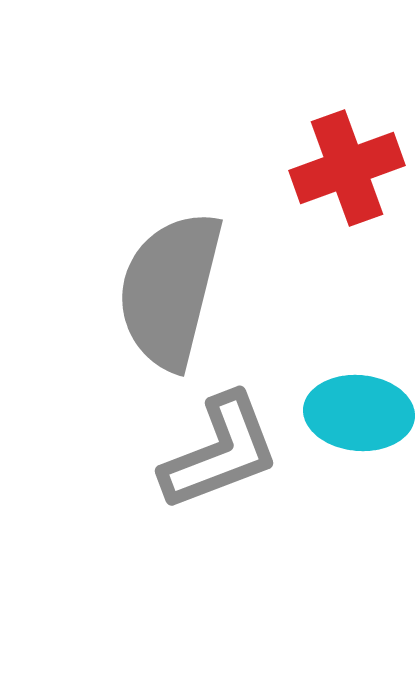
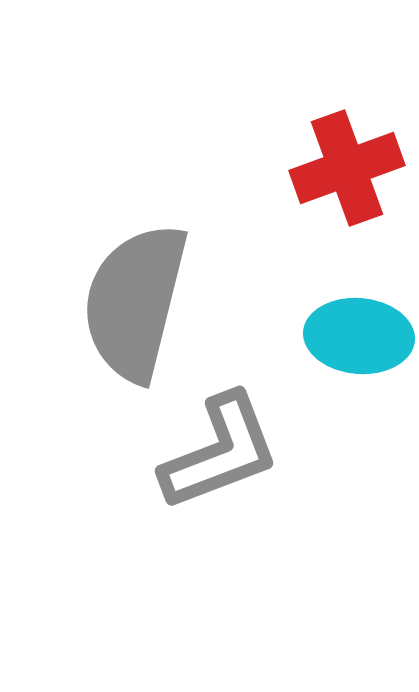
gray semicircle: moved 35 px left, 12 px down
cyan ellipse: moved 77 px up
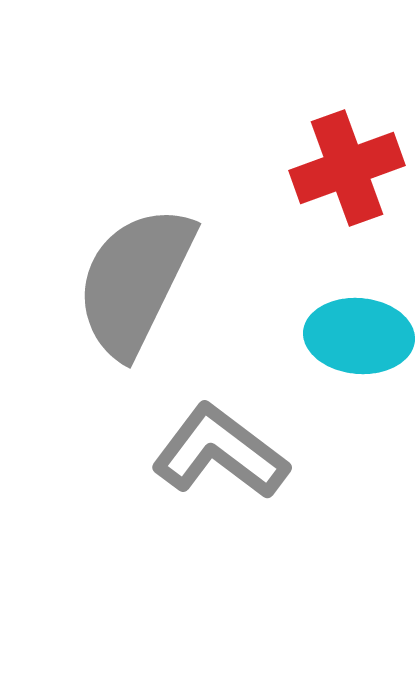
gray semicircle: moved 21 px up; rotated 12 degrees clockwise
gray L-shape: rotated 122 degrees counterclockwise
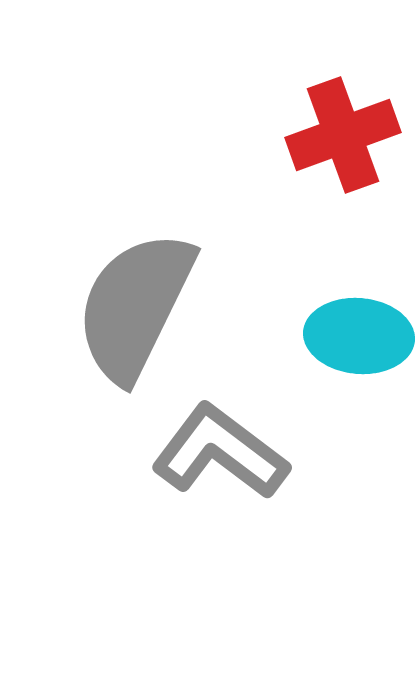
red cross: moved 4 px left, 33 px up
gray semicircle: moved 25 px down
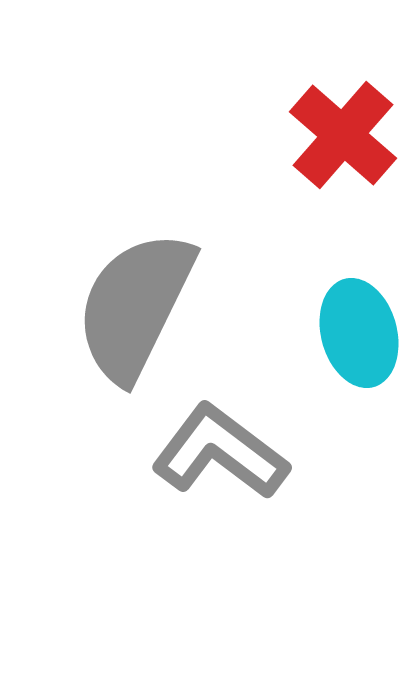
red cross: rotated 29 degrees counterclockwise
cyan ellipse: moved 3 px up; rotated 70 degrees clockwise
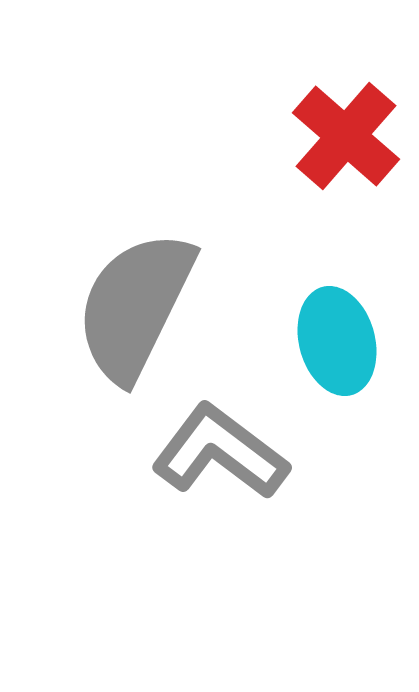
red cross: moved 3 px right, 1 px down
cyan ellipse: moved 22 px left, 8 px down
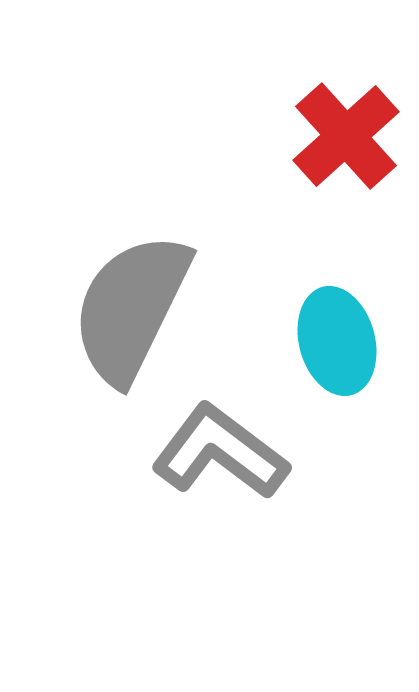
red cross: rotated 7 degrees clockwise
gray semicircle: moved 4 px left, 2 px down
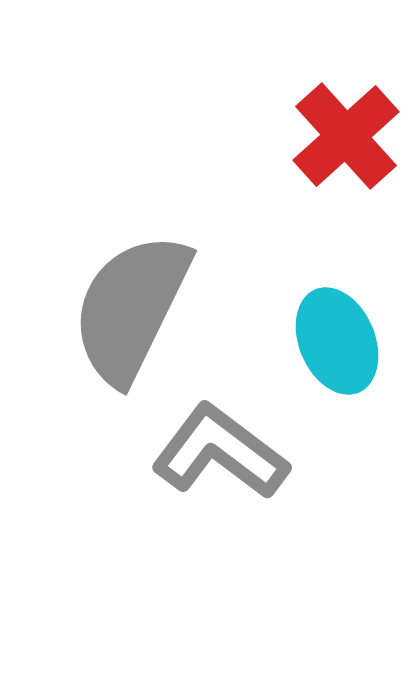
cyan ellipse: rotated 8 degrees counterclockwise
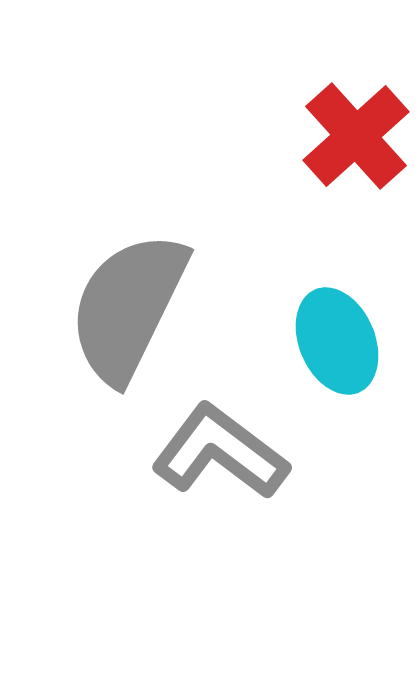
red cross: moved 10 px right
gray semicircle: moved 3 px left, 1 px up
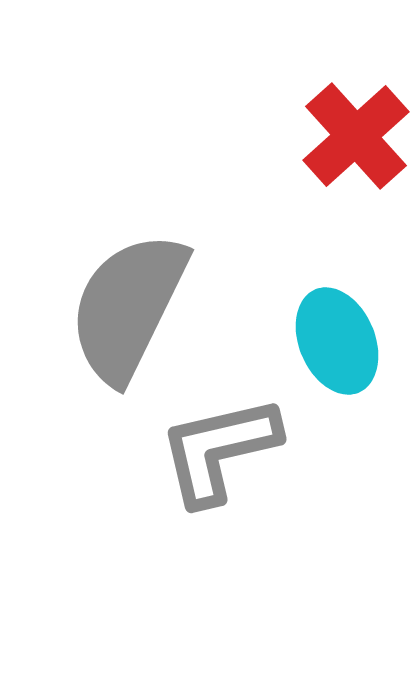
gray L-shape: moved 1 px left, 2 px up; rotated 50 degrees counterclockwise
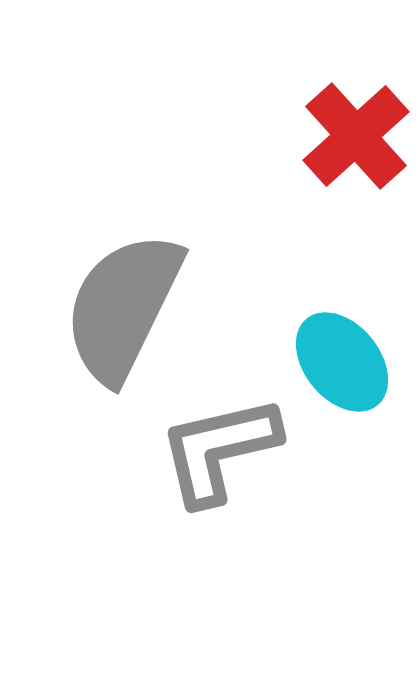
gray semicircle: moved 5 px left
cyan ellipse: moved 5 px right, 21 px down; rotated 16 degrees counterclockwise
